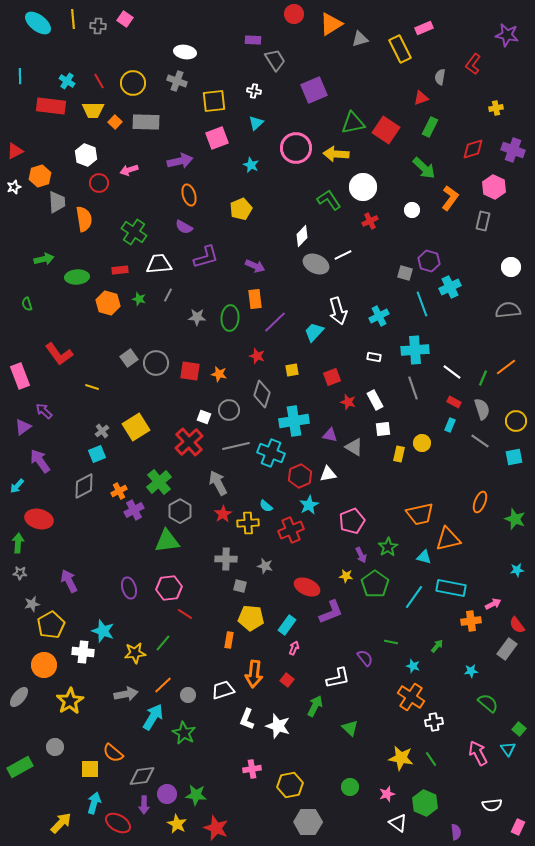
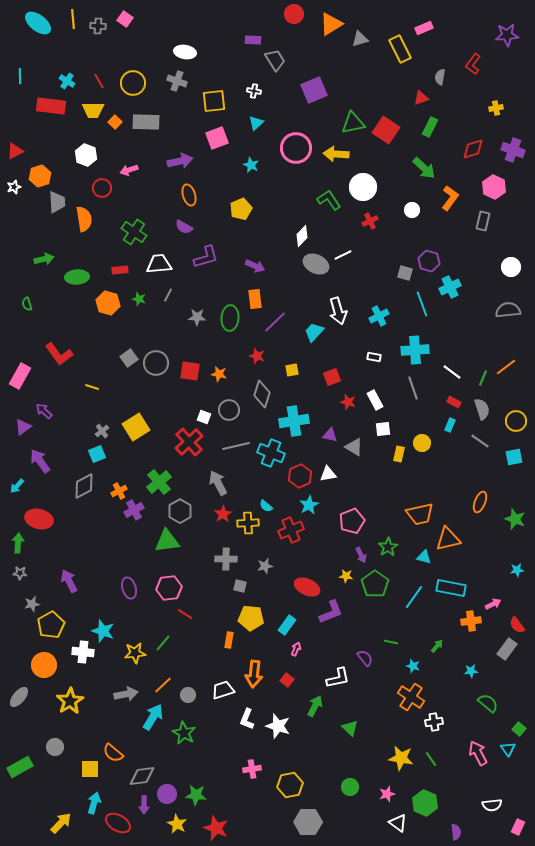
purple star at (507, 35): rotated 15 degrees counterclockwise
red circle at (99, 183): moved 3 px right, 5 px down
pink rectangle at (20, 376): rotated 50 degrees clockwise
gray star at (265, 566): rotated 28 degrees counterclockwise
pink arrow at (294, 648): moved 2 px right, 1 px down
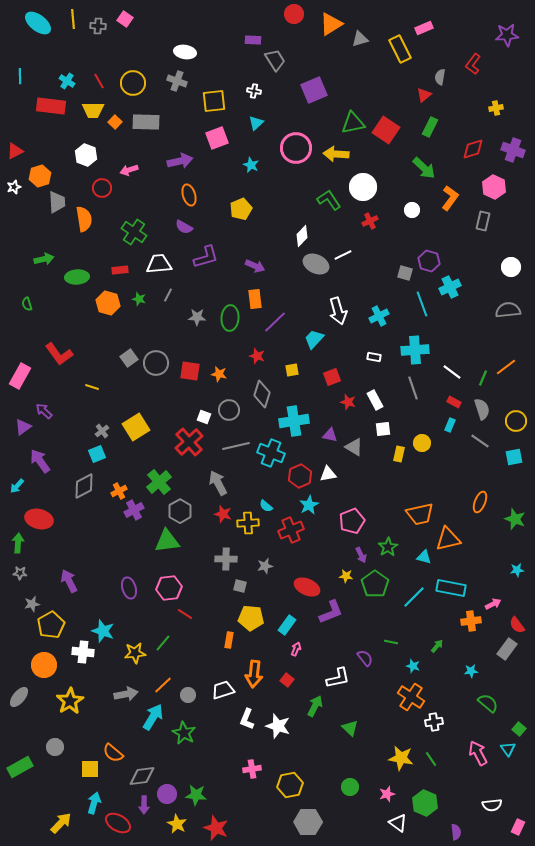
red triangle at (421, 98): moved 3 px right, 3 px up; rotated 21 degrees counterclockwise
cyan trapezoid at (314, 332): moved 7 px down
red star at (223, 514): rotated 24 degrees counterclockwise
cyan line at (414, 597): rotated 10 degrees clockwise
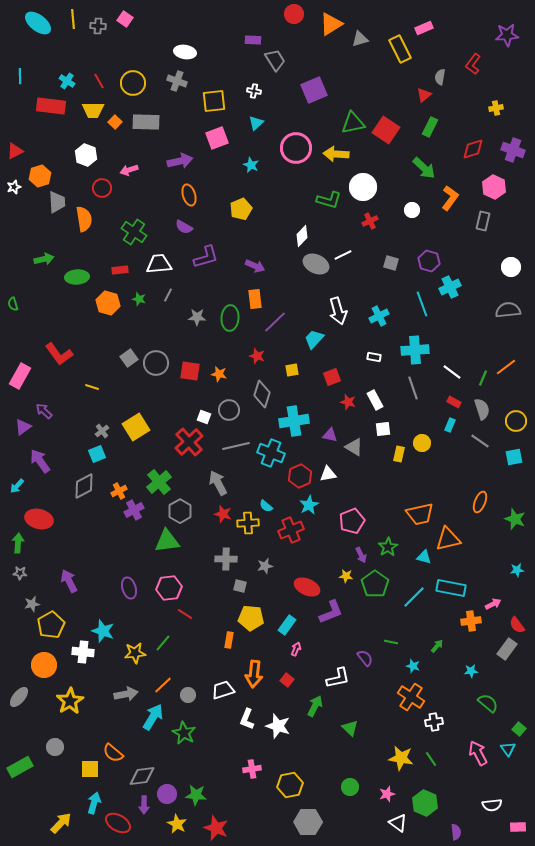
green L-shape at (329, 200): rotated 140 degrees clockwise
gray square at (405, 273): moved 14 px left, 10 px up
green semicircle at (27, 304): moved 14 px left
pink rectangle at (518, 827): rotated 63 degrees clockwise
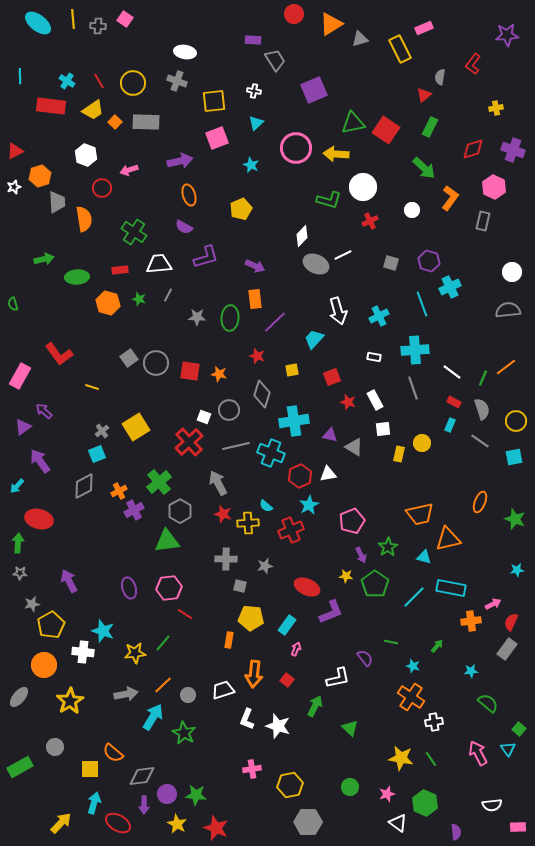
yellow trapezoid at (93, 110): rotated 35 degrees counterclockwise
white circle at (511, 267): moved 1 px right, 5 px down
red semicircle at (517, 625): moved 6 px left, 3 px up; rotated 60 degrees clockwise
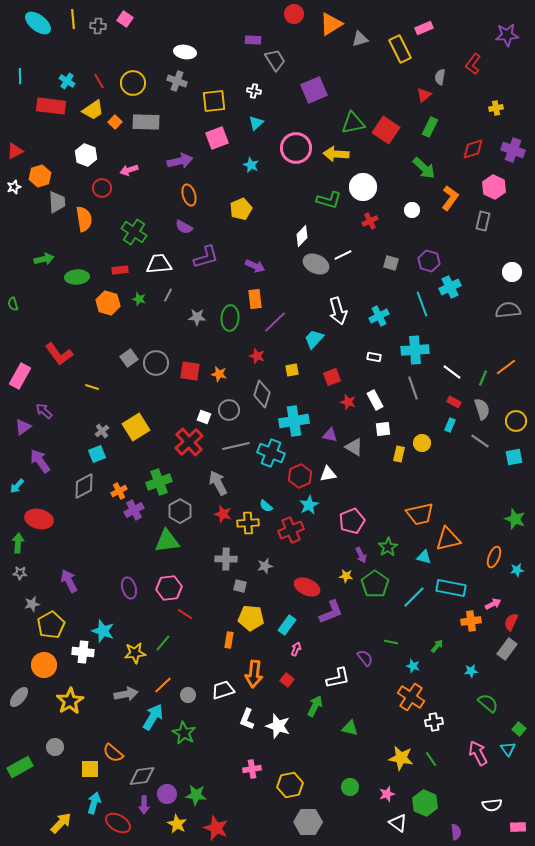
green cross at (159, 482): rotated 20 degrees clockwise
orange ellipse at (480, 502): moved 14 px right, 55 px down
green triangle at (350, 728): rotated 30 degrees counterclockwise
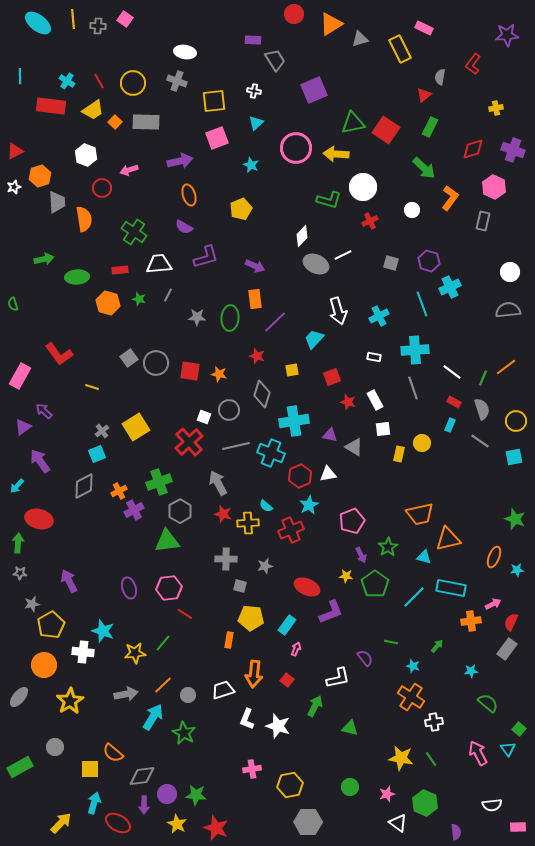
pink rectangle at (424, 28): rotated 48 degrees clockwise
white circle at (512, 272): moved 2 px left
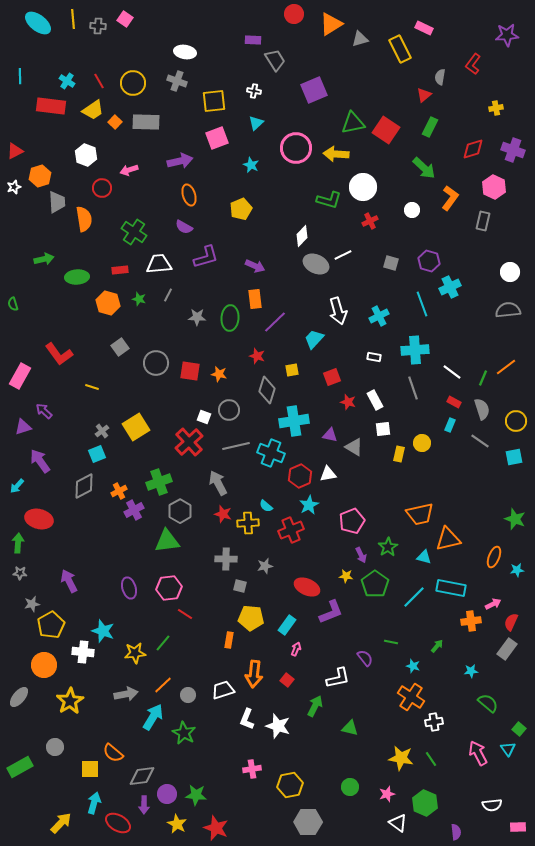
gray square at (129, 358): moved 9 px left, 11 px up
gray diamond at (262, 394): moved 5 px right, 4 px up
purple triangle at (23, 427): rotated 18 degrees clockwise
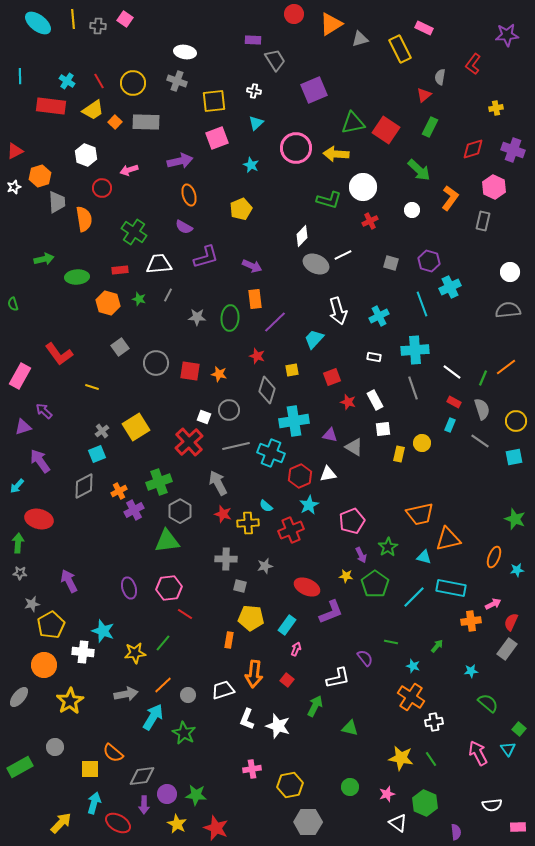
green arrow at (424, 168): moved 5 px left, 2 px down
purple arrow at (255, 266): moved 3 px left
